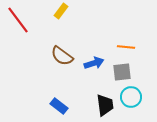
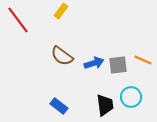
orange line: moved 17 px right, 13 px down; rotated 18 degrees clockwise
gray square: moved 4 px left, 7 px up
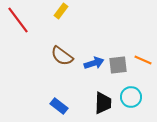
black trapezoid: moved 2 px left, 2 px up; rotated 10 degrees clockwise
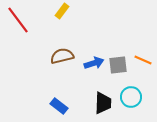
yellow rectangle: moved 1 px right
brown semicircle: rotated 130 degrees clockwise
